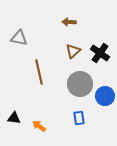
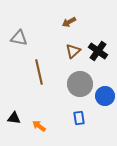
brown arrow: rotated 32 degrees counterclockwise
black cross: moved 2 px left, 2 px up
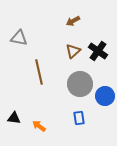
brown arrow: moved 4 px right, 1 px up
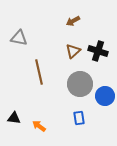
black cross: rotated 18 degrees counterclockwise
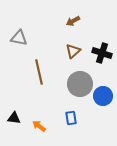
black cross: moved 4 px right, 2 px down
blue circle: moved 2 px left
blue rectangle: moved 8 px left
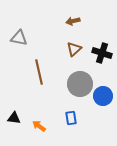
brown arrow: rotated 16 degrees clockwise
brown triangle: moved 1 px right, 2 px up
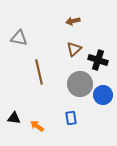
black cross: moved 4 px left, 7 px down
blue circle: moved 1 px up
orange arrow: moved 2 px left
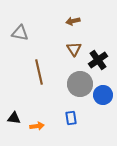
gray triangle: moved 1 px right, 5 px up
brown triangle: rotated 21 degrees counterclockwise
black cross: rotated 36 degrees clockwise
orange arrow: rotated 136 degrees clockwise
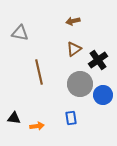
brown triangle: rotated 28 degrees clockwise
